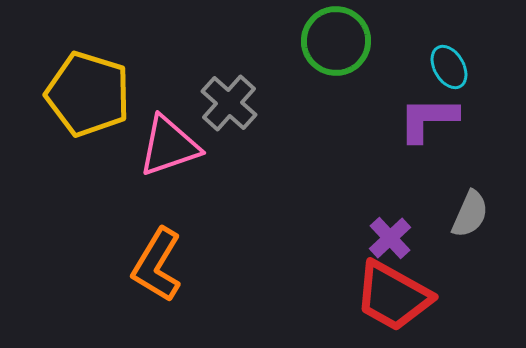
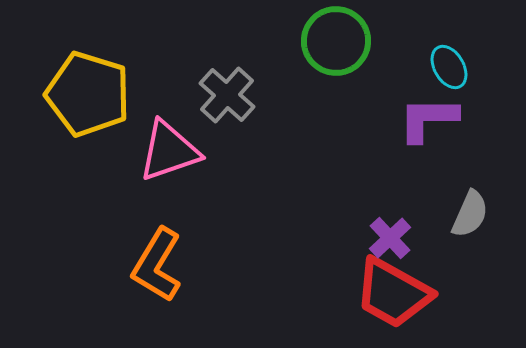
gray cross: moved 2 px left, 8 px up
pink triangle: moved 5 px down
red trapezoid: moved 3 px up
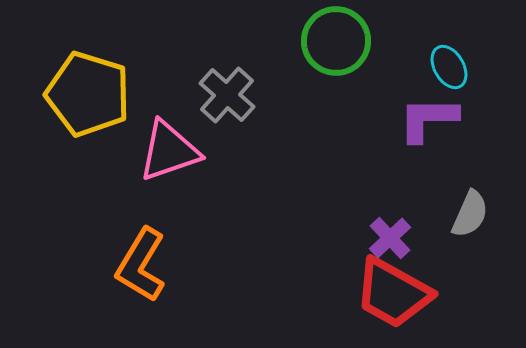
orange L-shape: moved 16 px left
